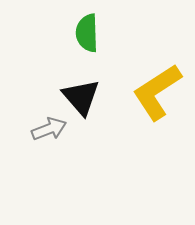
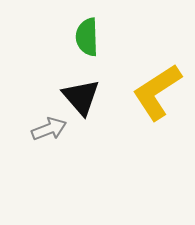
green semicircle: moved 4 px down
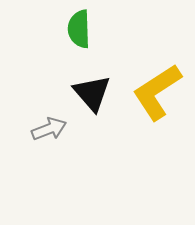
green semicircle: moved 8 px left, 8 px up
black triangle: moved 11 px right, 4 px up
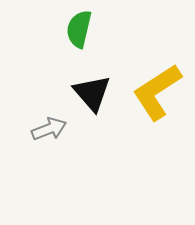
green semicircle: rotated 15 degrees clockwise
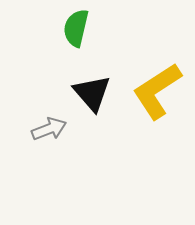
green semicircle: moved 3 px left, 1 px up
yellow L-shape: moved 1 px up
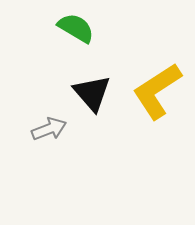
green semicircle: rotated 108 degrees clockwise
